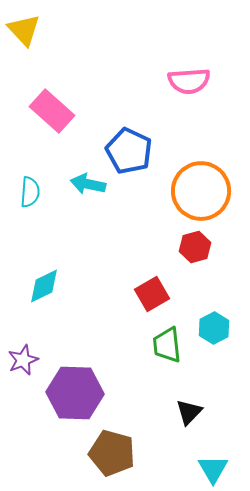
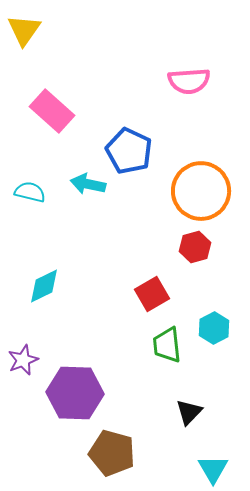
yellow triangle: rotated 18 degrees clockwise
cyan semicircle: rotated 80 degrees counterclockwise
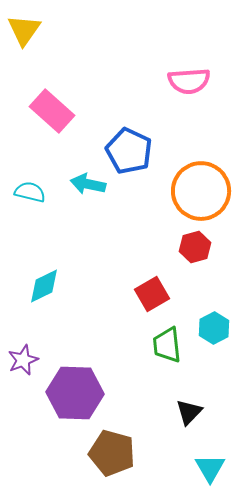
cyan triangle: moved 3 px left, 1 px up
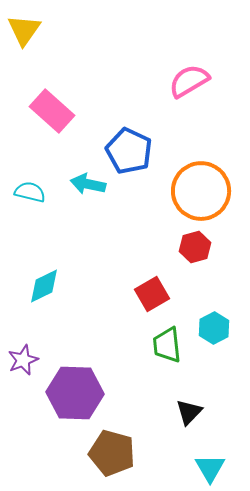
pink semicircle: rotated 153 degrees clockwise
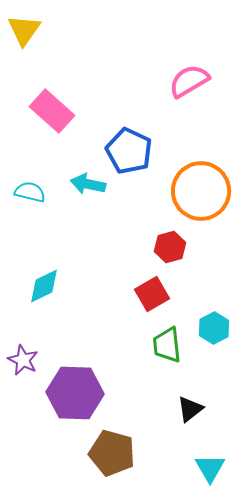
red hexagon: moved 25 px left
purple star: rotated 24 degrees counterclockwise
black triangle: moved 1 px right, 3 px up; rotated 8 degrees clockwise
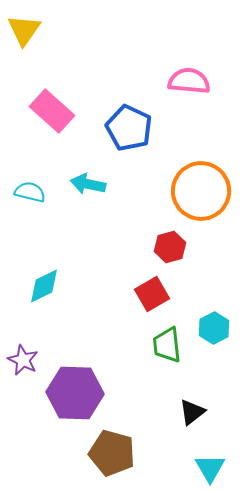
pink semicircle: rotated 36 degrees clockwise
blue pentagon: moved 23 px up
black triangle: moved 2 px right, 3 px down
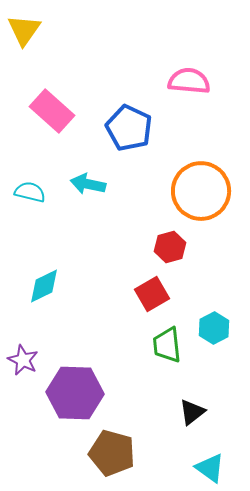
cyan triangle: rotated 24 degrees counterclockwise
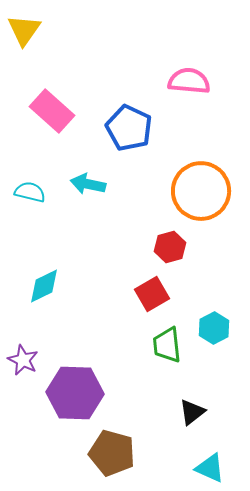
cyan triangle: rotated 12 degrees counterclockwise
